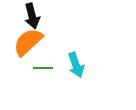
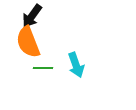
black arrow: rotated 50 degrees clockwise
orange semicircle: rotated 68 degrees counterclockwise
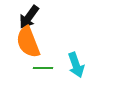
black arrow: moved 3 px left, 1 px down
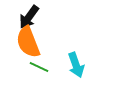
green line: moved 4 px left, 1 px up; rotated 24 degrees clockwise
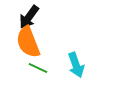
green line: moved 1 px left, 1 px down
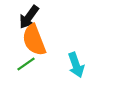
orange semicircle: moved 6 px right, 2 px up
green line: moved 12 px left, 4 px up; rotated 60 degrees counterclockwise
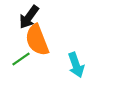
orange semicircle: moved 3 px right
green line: moved 5 px left, 5 px up
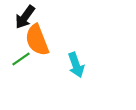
black arrow: moved 4 px left
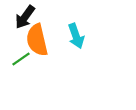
orange semicircle: rotated 8 degrees clockwise
cyan arrow: moved 29 px up
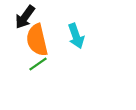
green line: moved 17 px right, 5 px down
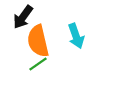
black arrow: moved 2 px left
orange semicircle: moved 1 px right, 1 px down
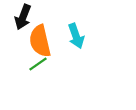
black arrow: rotated 15 degrees counterclockwise
orange semicircle: moved 2 px right
